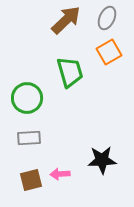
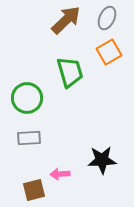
brown square: moved 3 px right, 10 px down
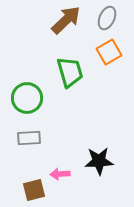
black star: moved 3 px left, 1 px down
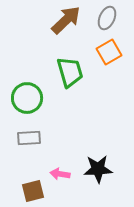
black star: moved 1 px left, 8 px down
pink arrow: rotated 12 degrees clockwise
brown square: moved 1 px left, 1 px down
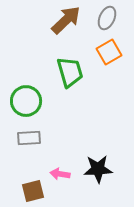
green circle: moved 1 px left, 3 px down
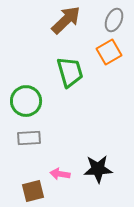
gray ellipse: moved 7 px right, 2 px down
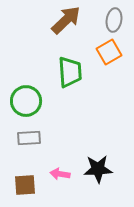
gray ellipse: rotated 15 degrees counterclockwise
green trapezoid: rotated 12 degrees clockwise
brown square: moved 8 px left, 6 px up; rotated 10 degrees clockwise
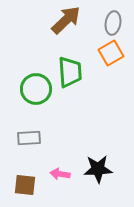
gray ellipse: moved 1 px left, 3 px down
orange square: moved 2 px right, 1 px down
green circle: moved 10 px right, 12 px up
brown square: rotated 10 degrees clockwise
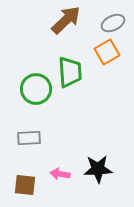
gray ellipse: rotated 55 degrees clockwise
orange square: moved 4 px left, 1 px up
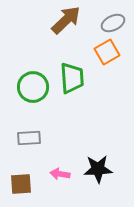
green trapezoid: moved 2 px right, 6 px down
green circle: moved 3 px left, 2 px up
brown square: moved 4 px left, 1 px up; rotated 10 degrees counterclockwise
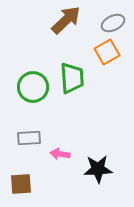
pink arrow: moved 20 px up
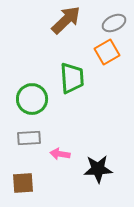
gray ellipse: moved 1 px right
green circle: moved 1 px left, 12 px down
brown square: moved 2 px right, 1 px up
